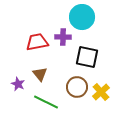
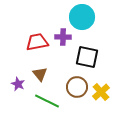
green line: moved 1 px right, 1 px up
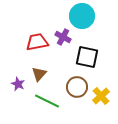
cyan circle: moved 1 px up
purple cross: rotated 28 degrees clockwise
brown triangle: moved 1 px left; rotated 21 degrees clockwise
yellow cross: moved 4 px down
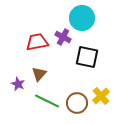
cyan circle: moved 2 px down
brown circle: moved 16 px down
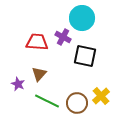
red trapezoid: rotated 15 degrees clockwise
black square: moved 2 px left, 1 px up
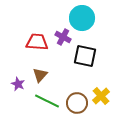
brown triangle: moved 1 px right, 1 px down
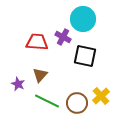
cyan circle: moved 1 px right, 1 px down
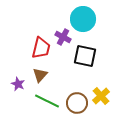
red trapezoid: moved 4 px right, 6 px down; rotated 100 degrees clockwise
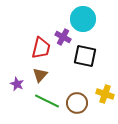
purple star: moved 1 px left
yellow cross: moved 4 px right, 2 px up; rotated 30 degrees counterclockwise
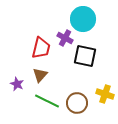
purple cross: moved 2 px right, 1 px down
